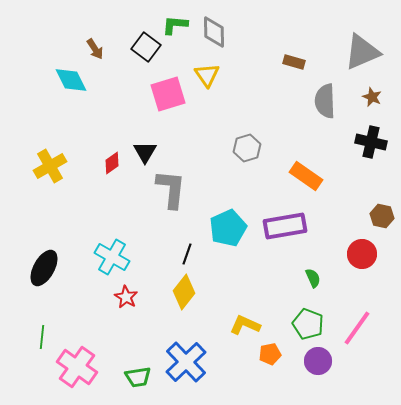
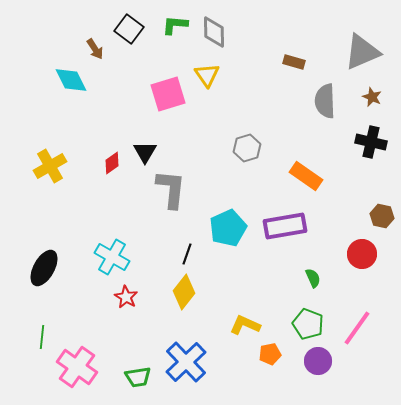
black square: moved 17 px left, 18 px up
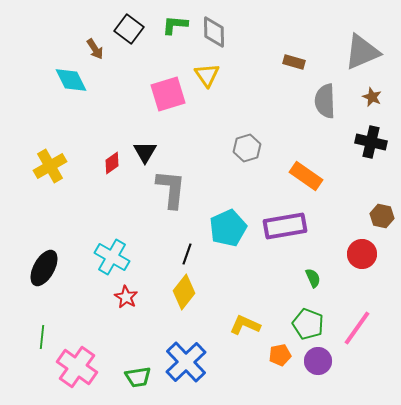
orange pentagon: moved 10 px right, 1 px down
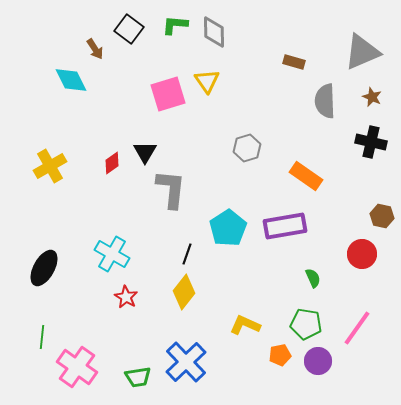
yellow triangle: moved 6 px down
cyan pentagon: rotated 9 degrees counterclockwise
cyan cross: moved 3 px up
green pentagon: moved 2 px left; rotated 12 degrees counterclockwise
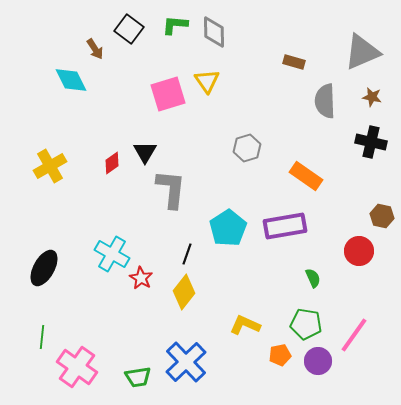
brown star: rotated 12 degrees counterclockwise
red circle: moved 3 px left, 3 px up
red star: moved 15 px right, 19 px up
pink line: moved 3 px left, 7 px down
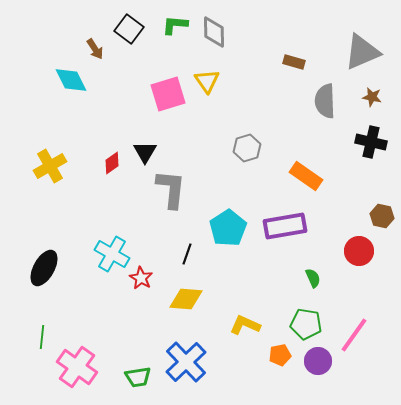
yellow diamond: moved 2 px right, 7 px down; rotated 56 degrees clockwise
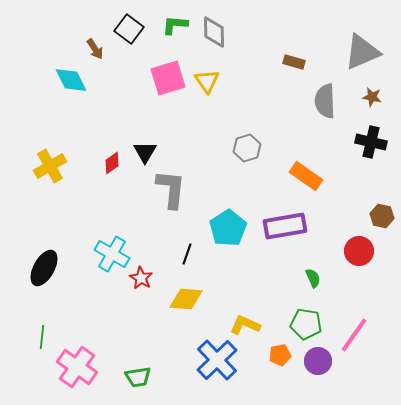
pink square: moved 16 px up
blue cross: moved 31 px right, 2 px up
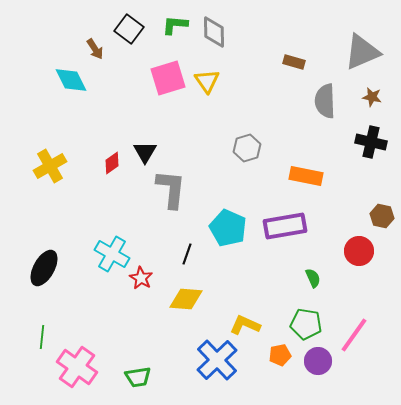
orange rectangle: rotated 24 degrees counterclockwise
cyan pentagon: rotated 15 degrees counterclockwise
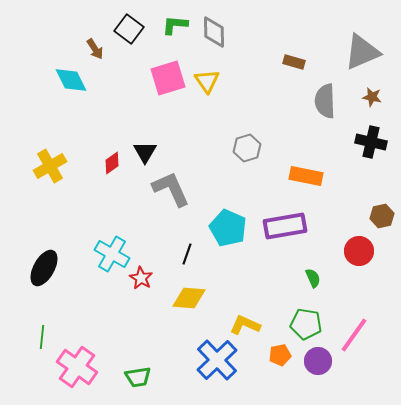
gray L-shape: rotated 30 degrees counterclockwise
brown hexagon: rotated 25 degrees counterclockwise
yellow diamond: moved 3 px right, 1 px up
